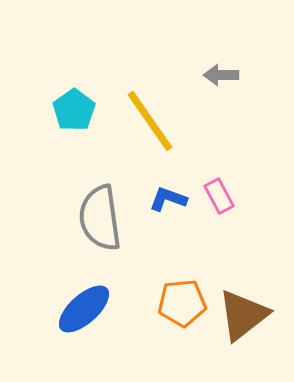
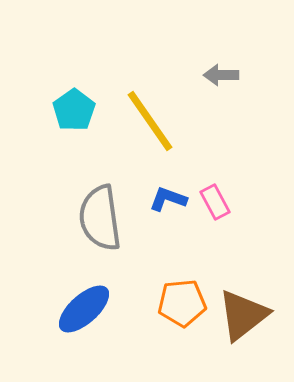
pink rectangle: moved 4 px left, 6 px down
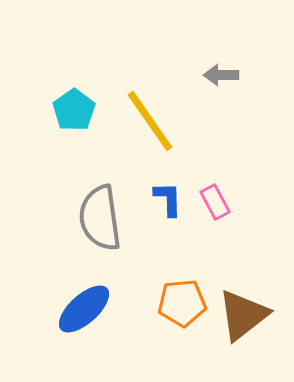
blue L-shape: rotated 69 degrees clockwise
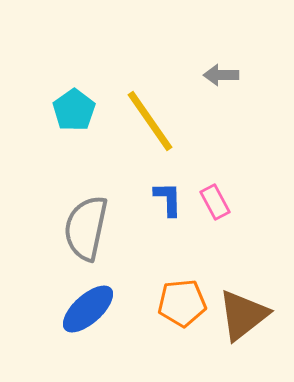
gray semicircle: moved 14 px left, 10 px down; rotated 20 degrees clockwise
blue ellipse: moved 4 px right
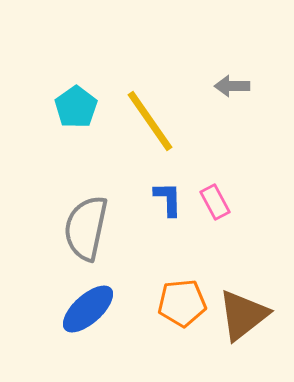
gray arrow: moved 11 px right, 11 px down
cyan pentagon: moved 2 px right, 3 px up
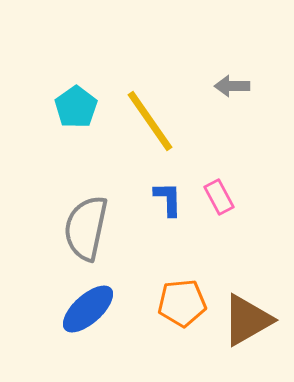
pink rectangle: moved 4 px right, 5 px up
brown triangle: moved 4 px right, 5 px down; rotated 8 degrees clockwise
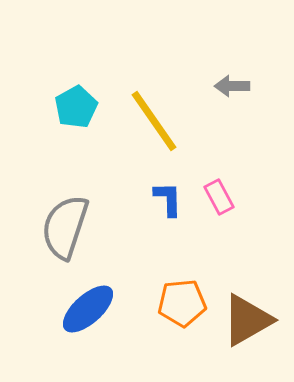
cyan pentagon: rotated 6 degrees clockwise
yellow line: moved 4 px right
gray semicircle: moved 21 px left, 1 px up; rotated 6 degrees clockwise
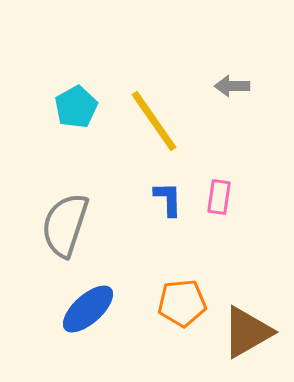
pink rectangle: rotated 36 degrees clockwise
gray semicircle: moved 2 px up
brown triangle: moved 12 px down
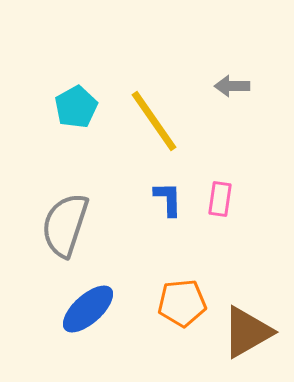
pink rectangle: moved 1 px right, 2 px down
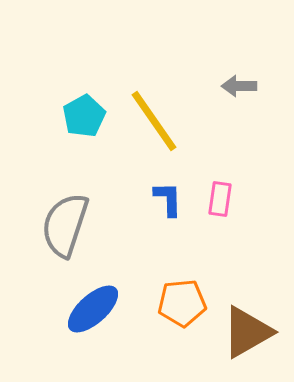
gray arrow: moved 7 px right
cyan pentagon: moved 8 px right, 9 px down
blue ellipse: moved 5 px right
